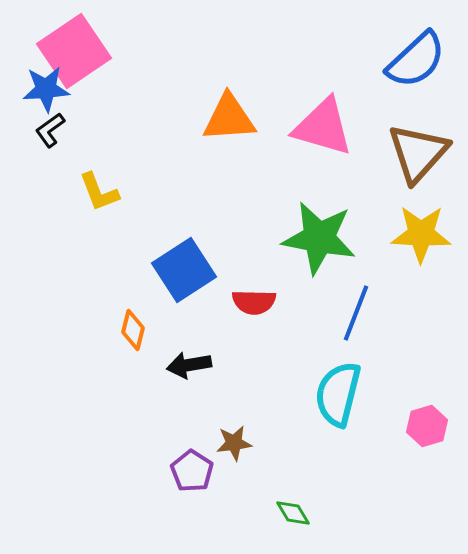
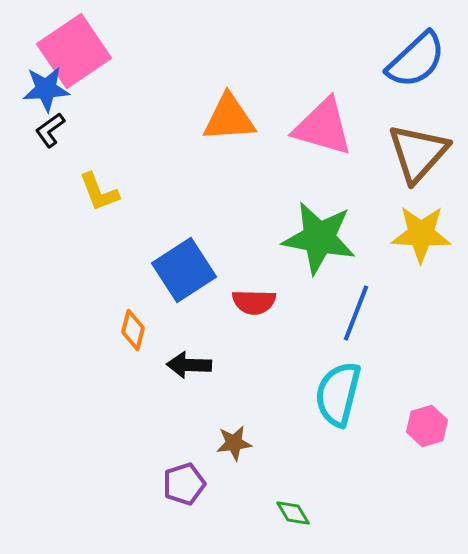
black arrow: rotated 12 degrees clockwise
purple pentagon: moved 8 px left, 13 px down; rotated 21 degrees clockwise
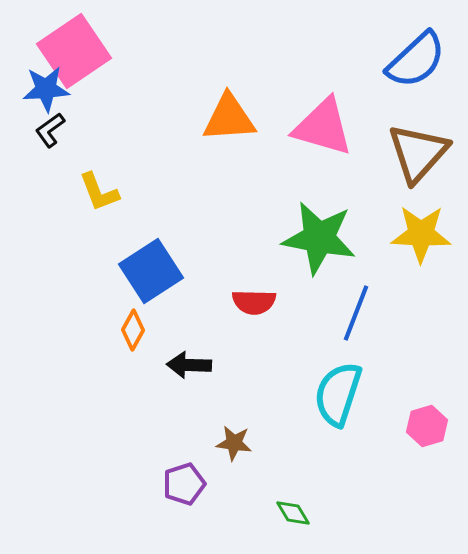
blue square: moved 33 px left, 1 px down
orange diamond: rotated 15 degrees clockwise
cyan semicircle: rotated 4 degrees clockwise
brown star: rotated 15 degrees clockwise
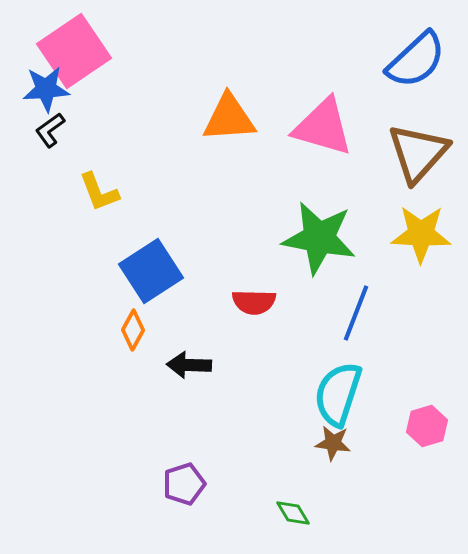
brown star: moved 99 px right
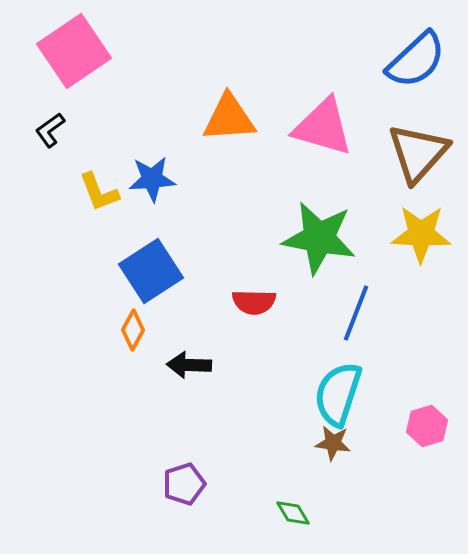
blue star: moved 106 px right, 90 px down
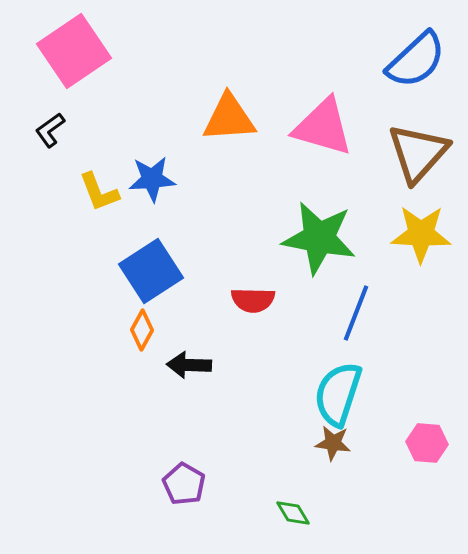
red semicircle: moved 1 px left, 2 px up
orange diamond: moved 9 px right
pink hexagon: moved 17 px down; rotated 21 degrees clockwise
purple pentagon: rotated 24 degrees counterclockwise
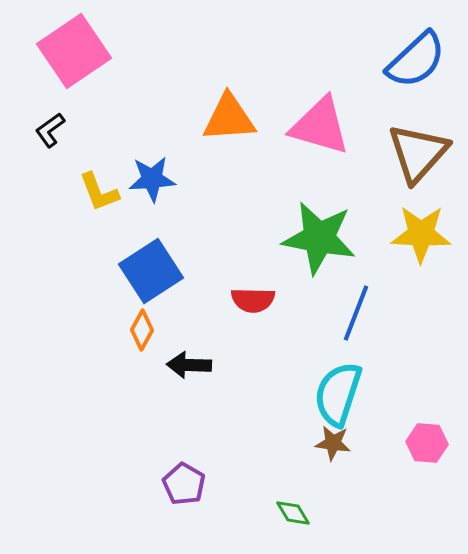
pink triangle: moved 3 px left, 1 px up
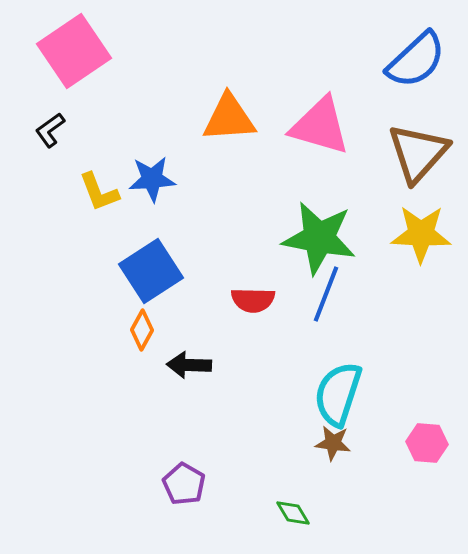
blue line: moved 30 px left, 19 px up
